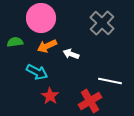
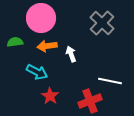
orange arrow: rotated 18 degrees clockwise
white arrow: rotated 49 degrees clockwise
red cross: rotated 10 degrees clockwise
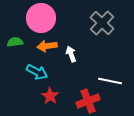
red cross: moved 2 px left
